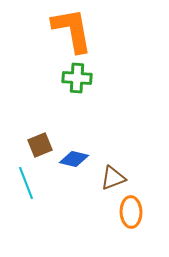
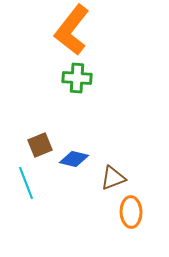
orange L-shape: rotated 132 degrees counterclockwise
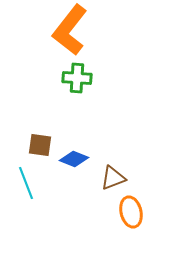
orange L-shape: moved 2 px left
brown square: rotated 30 degrees clockwise
blue diamond: rotated 8 degrees clockwise
orange ellipse: rotated 12 degrees counterclockwise
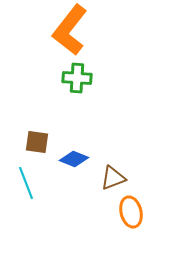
brown square: moved 3 px left, 3 px up
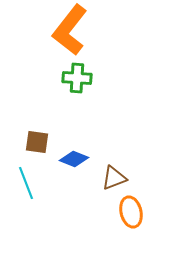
brown triangle: moved 1 px right
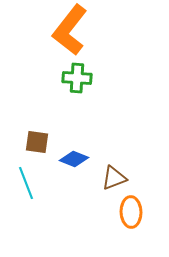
orange ellipse: rotated 12 degrees clockwise
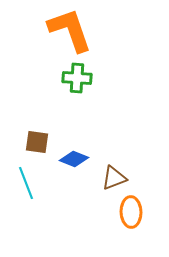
orange L-shape: rotated 123 degrees clockwise
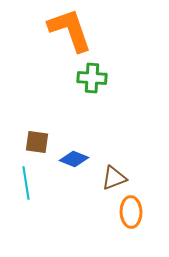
green cross: moved 15 px right
cyan line: rotated 12 degrees clockwise
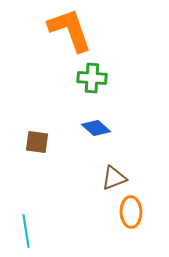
blue diamond: moved 22 px right, 31 px up; rotated 20 degrees clockwise
cyan line: moved 48 px down
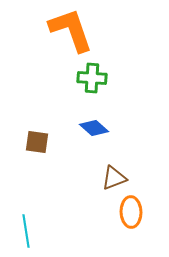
orange L-shape: moved 1 px right
blue diamond: moved 2 px left
